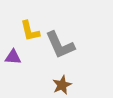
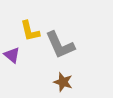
purple triangle: moved 1 px left, 2 px up; rotated 36 degrees clockwise
brown star: moved 1 px right, 3 px up; rotated 30 degrees counterclockwise
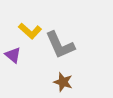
yellow L-shape: rotated 35 degrees counterclockwise
purple triangle: moved 1 px right
